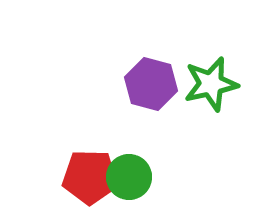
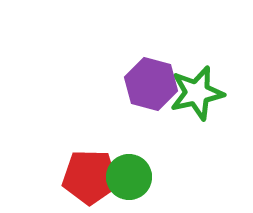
green star: moved 14 px left, 9 px down
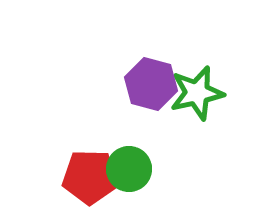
green circle: moved 8 px up
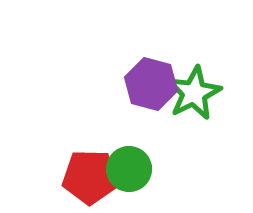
green star: moved 3 px left; rotated 14 degrees counterclockwise
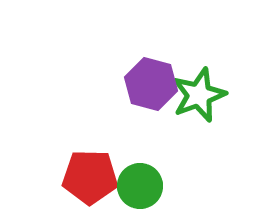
green star: moved 5 px right, 2 px down; rotated 6 degrees clockwise
green circle: moved 11 px right, 17 px down
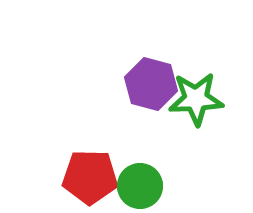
green star: moved 3 px left, 4 px down; rotated 18 degrees clockwise
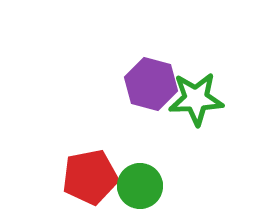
red pentagon: rotated 12 degrees counterclockwise
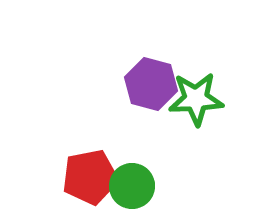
green circle: moved 8 px left
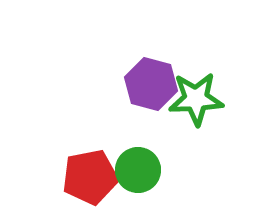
green circle: moved 6 px right, 16 px up
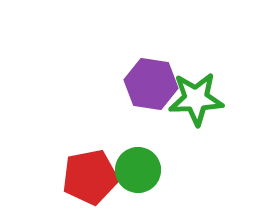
purple hexagon: rotated 6 degrees counterclockwise
